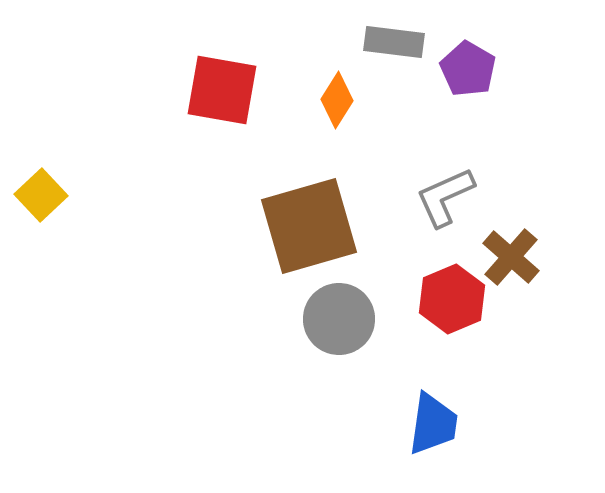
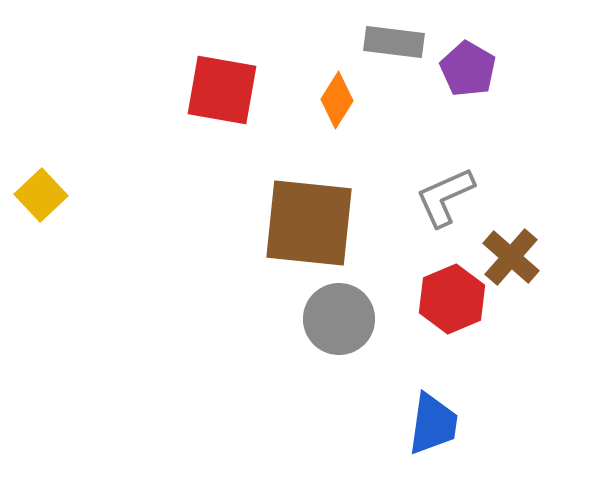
brown square: moved 3 px up; rotated 22 degrees clockwise
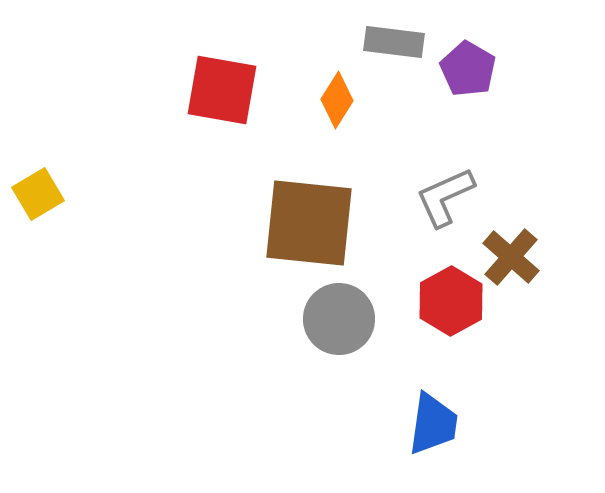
yellow square: moved 3 px left, 1 px up; rotated 12 degrees clockwise
red hexagon: moved 1 px left, 2 px down; rotated 6 degrees counterclockwise
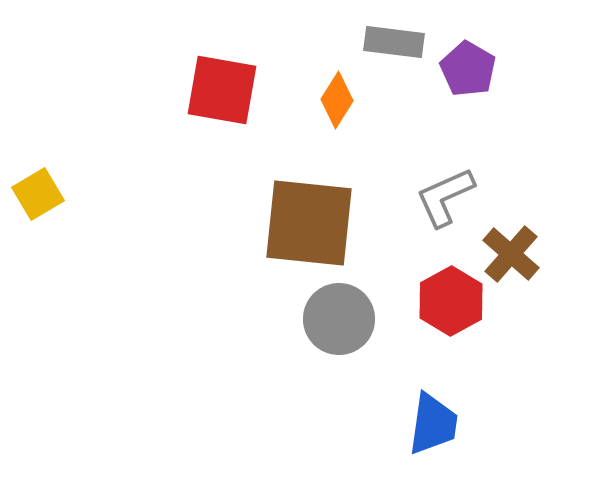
brown cross: moved 3 px up
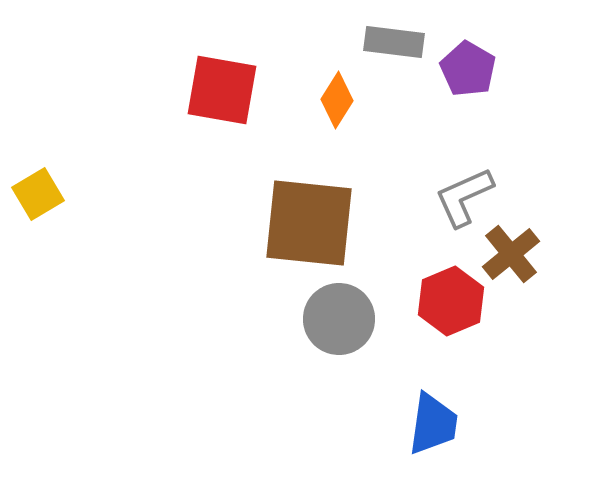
gray L-shape: moved 19 px right
brown cross: rotated 10 degrees clockwise
red hexagon: rotated 6 degrees clockwise
